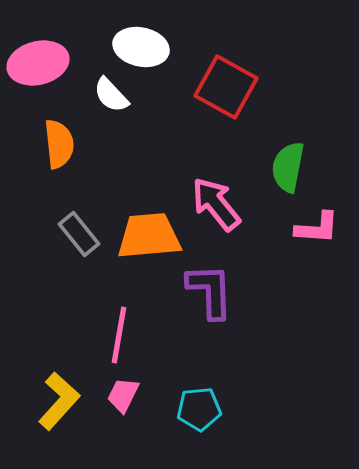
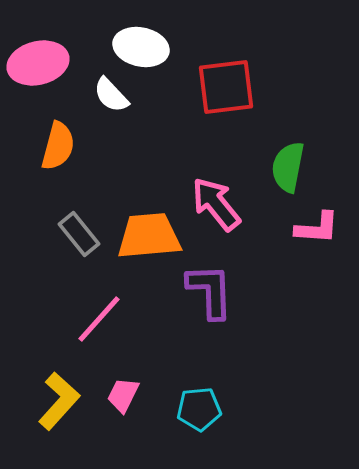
red square: rotated 36 degrees counterclockwise
orange semicircle: moved 1 px left, 2 px down; rotated 21 degrees clockwise
pink line: moved 20 px left, 16 px up; rotated 32 degrees clockwise
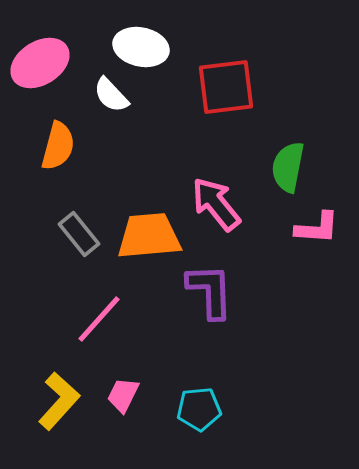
pink ellipse: moved 2 px right; rotated 18 degrees counterclockwise
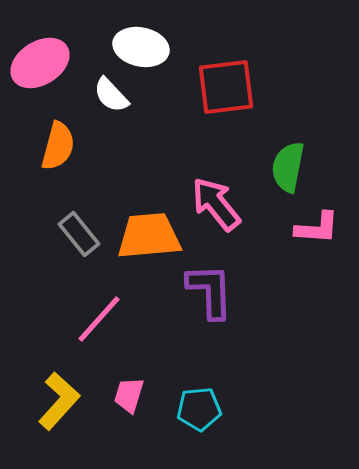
pink trapezoid: moved 6 px right; rotated 9 degrees counterclockwise
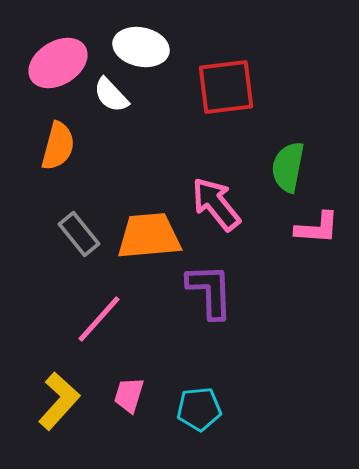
pink ellipse: moved 18 px right
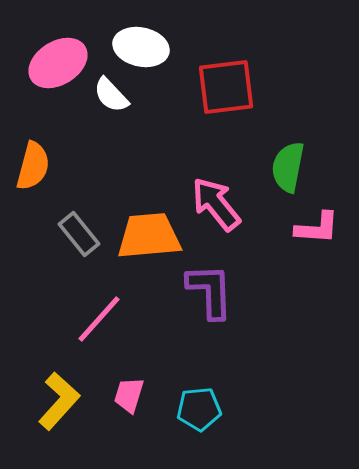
orange semicircle: moved 25 px left, 20 px down
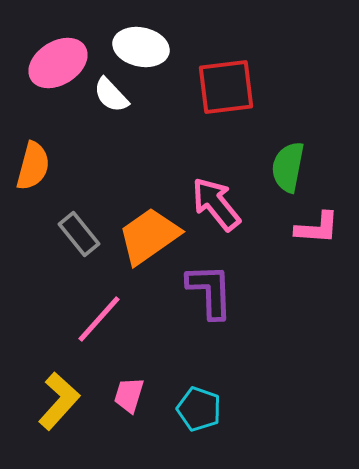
orange trapezoid: rotated 30 degrees counterclockwise
cyan pentagon: rotated 24 degrees clockwise
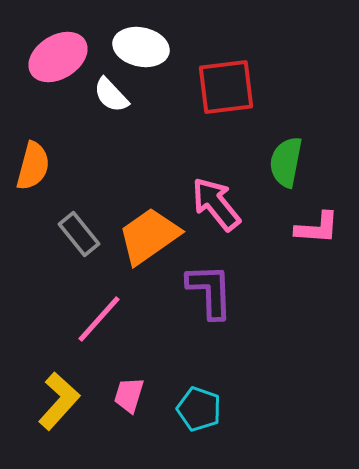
pink ellipse: moved 6 px up
green semicircle: moved 2 px left, 5 px up
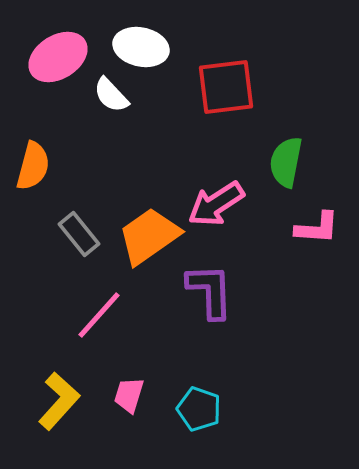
pink arrow: rotated 84 degrees counterclockwise
pink line: moved 4 px up
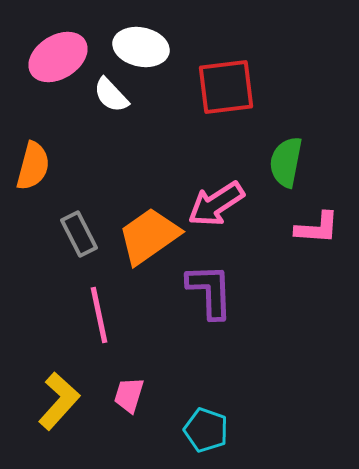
gray rectangle: rotated 12 degrees clockwise
pink line: rotated 54 degrees counterclockwise
cyan pentagon: moved 7 px right, 21 px down
